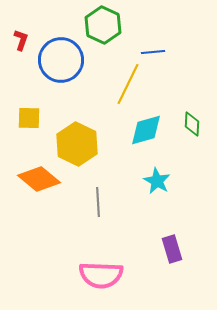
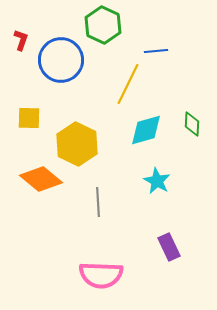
blue line: moved 3 px right, 1 px up
orange diamond: moved 2 px right
purple rectangle: moved 3 px left, 2 px up; rotated 8 degrees counterclockwise
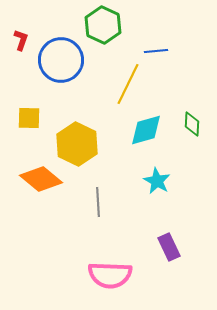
pink semicircle: moved 9 px right
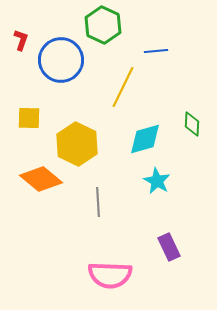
yellow line: moved 5 px left, 3 px down
cyan diamond: moved 1 px left, 9 px down
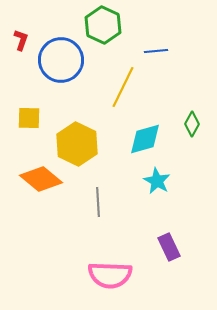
green diamond: rotated 25 degrees clockwise
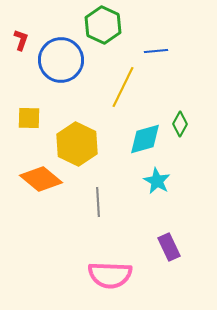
green diamond: moved 12 px left
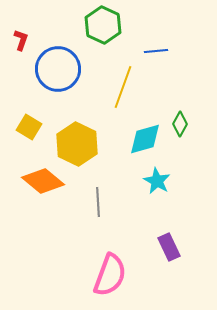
blue circle: moved 3 px left, 9 px down
yellow line: rotated 6 degrees counterclockwise
yellow square: moved 9 px down; rotated 30 degrees clockwise
orange diamond: moved 2 px right, 2 px down
pink semicircle: rotated 72 degrees counterclockwise
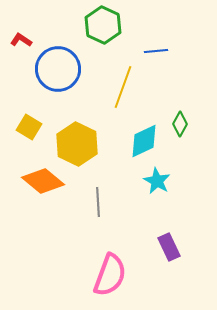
red L-shape: rotated 75 degrees counterclockwise
cyan diamond: moved 1 px left, 2 px down; rotated 9 degrees counterclockwise
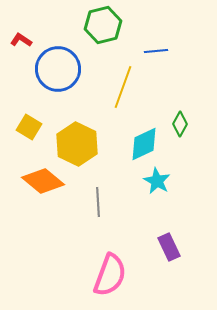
green hexagon: rotated 21 degrees clockwise
cyan diamond: moved 3 px down
